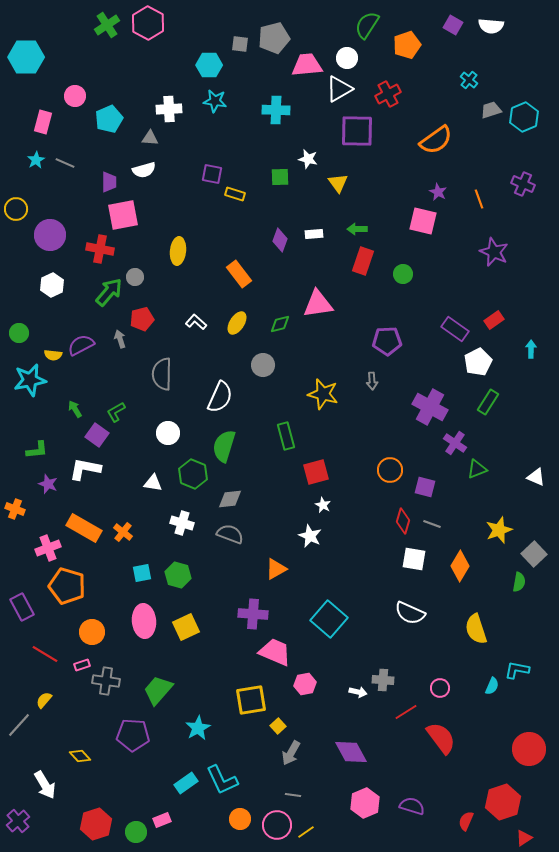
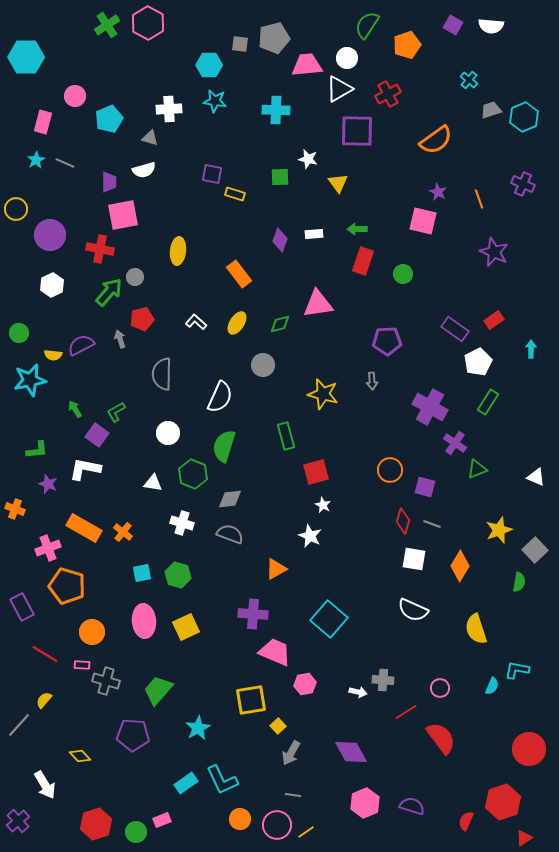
gray triangle at (150, 138): rotated 12 degrees clockwise
gray square at (534, 554): moved 1 px right, 4 px up
white semicircle at (410, 613): moved 3 px right, 3 px up
pink rectangle at (82, 665): rotated 21 degrees clockwise
gray cross at (106, 681): rotated 8 degrees clockwise
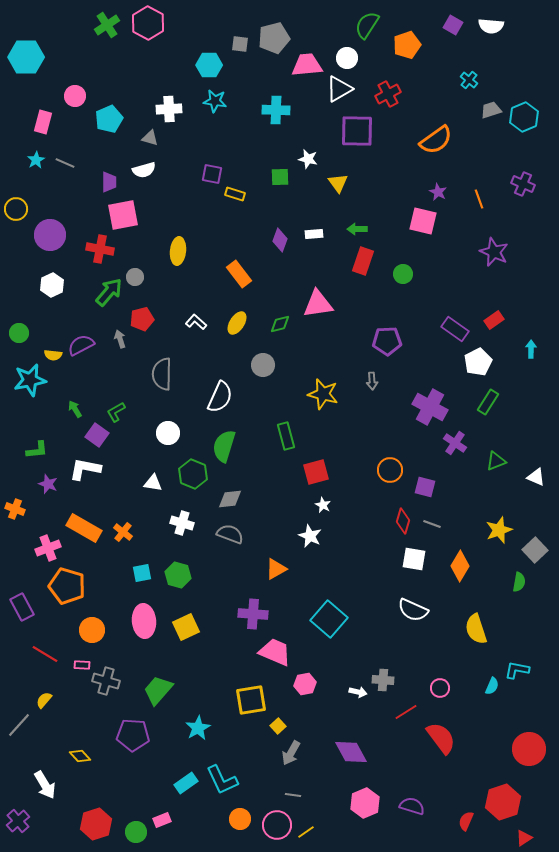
green triangle at (477, 469): moved 19 px right, 8 px up
orange circle at (92, 632): moved 2 px up
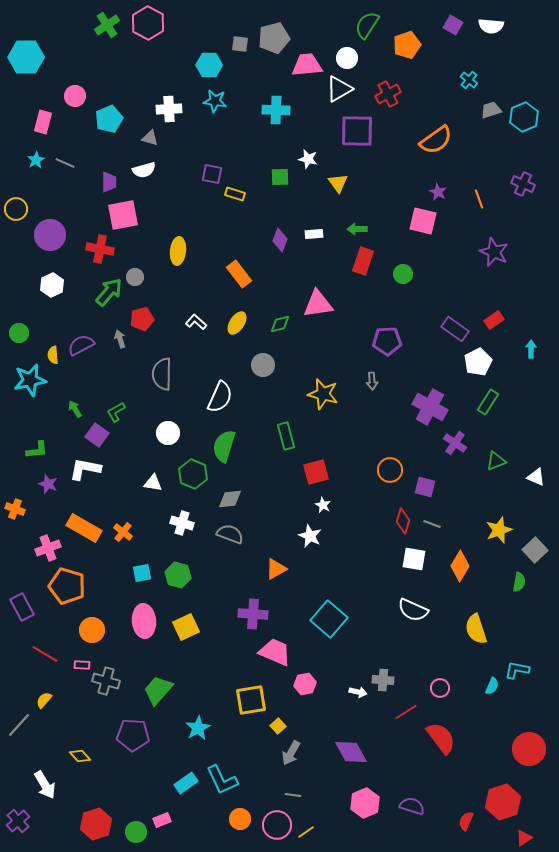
yellow semicircle at (53, 355): rotated 78 degrees clockwise
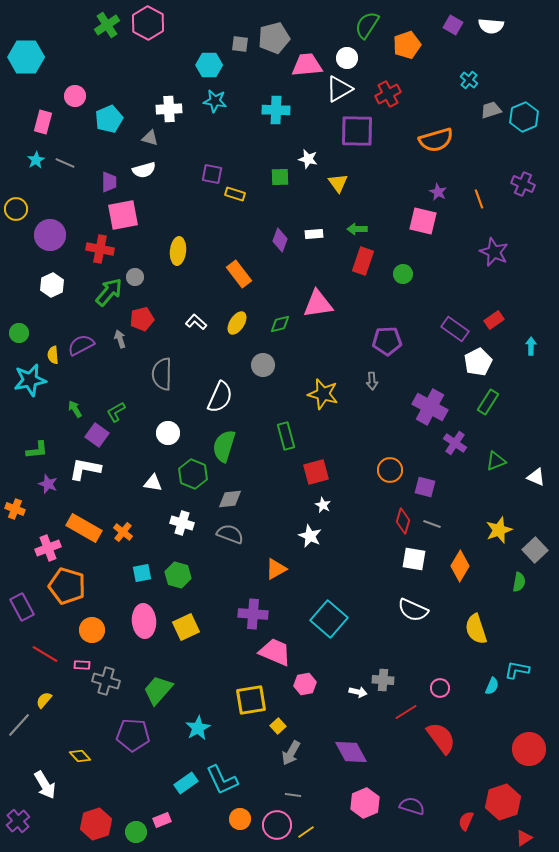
orange semicircle at (436, 140): rotated 20 degrees clockwise
cyan arrow at (531, 349): moved 3 px up
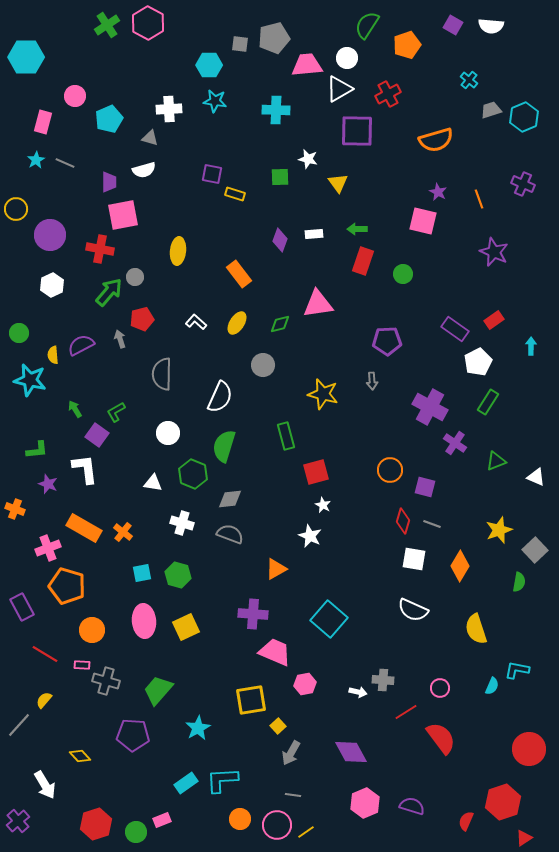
cyan star at (30, 380): rotated 24 degrees clockwise
white L-shape at (85, 469): rotated 72 degrees clockwise
cyan L-shape at (222, 780): rotated 112 degrees clockwise
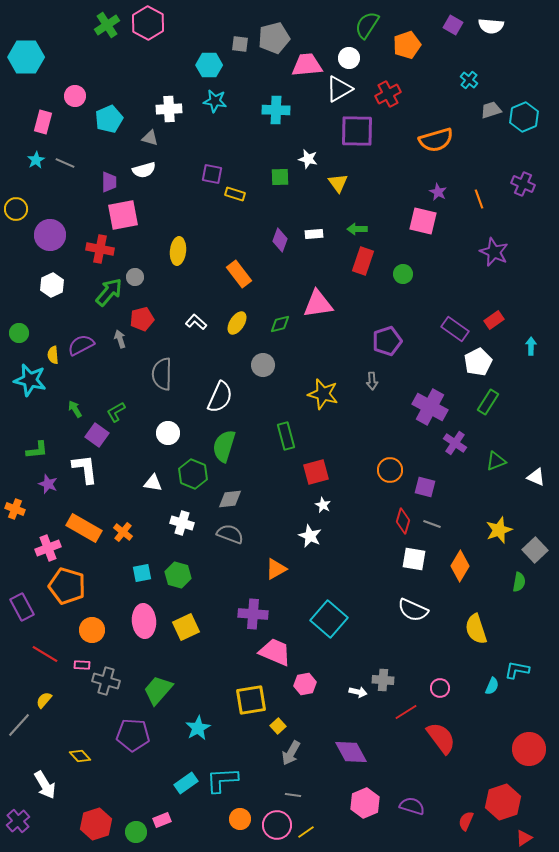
white circle at (347, 58): moved 2 px right
purple pentagon at (387, 341): rotated 16 degrees counterclockwise
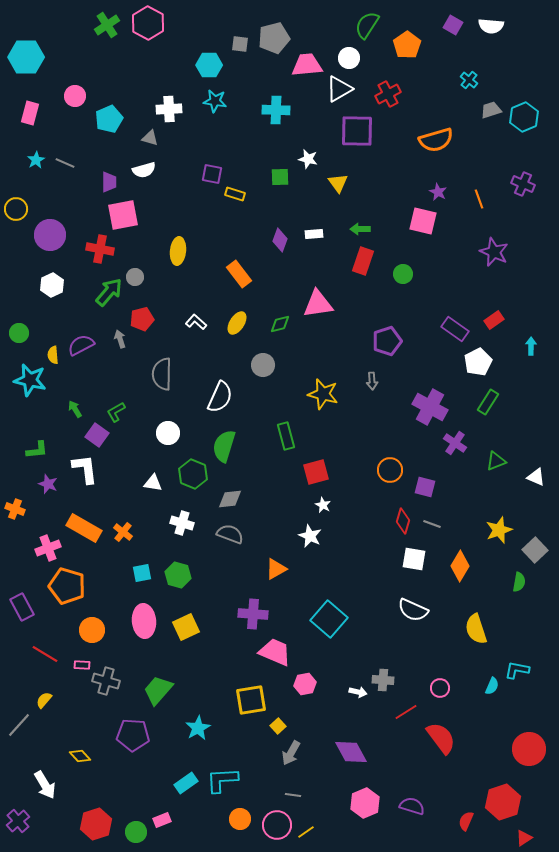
orange pentagon at (407, 45): rotated 16 degrees counterclockwise
pink rectangle at (43, 122): moved 13 px left, 9 px up
green arrow at (357, 229): moved 3 px right
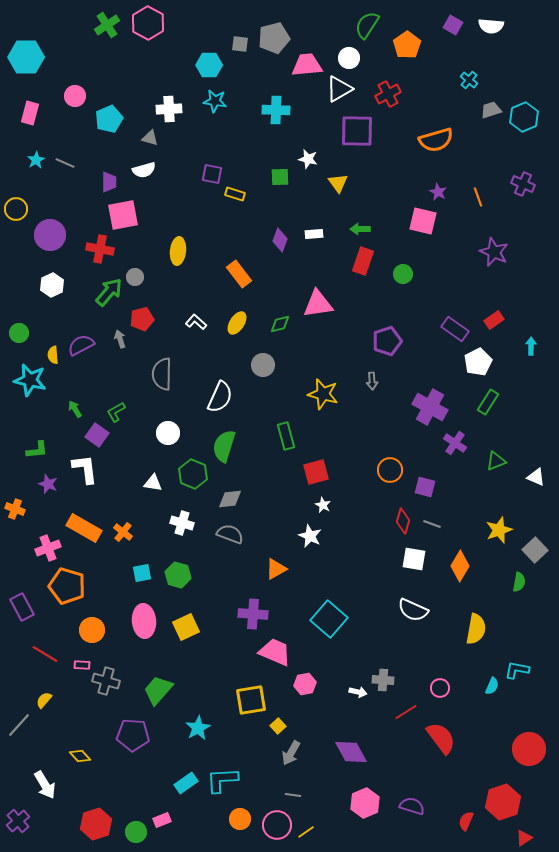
orange line at (479, 199): moved 1 px left, 2 px up
yellow semicircle at (476, 629): rotated 152 degrees counterclockwise
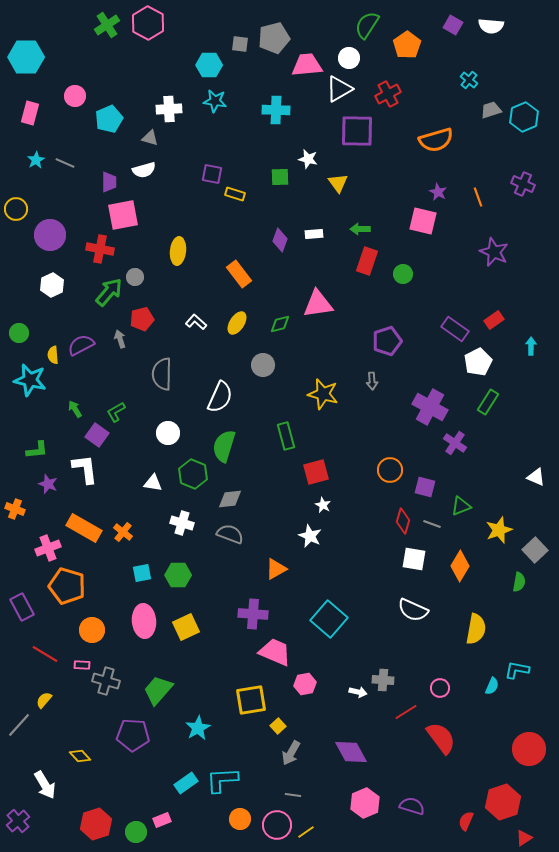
red rectangle at (363, 261): moved 4 px right
green triangle at (496, 461): moved 35 px left, 45 px down
green hexagon at (178, 575): rotated 15 degrees counterclockwise
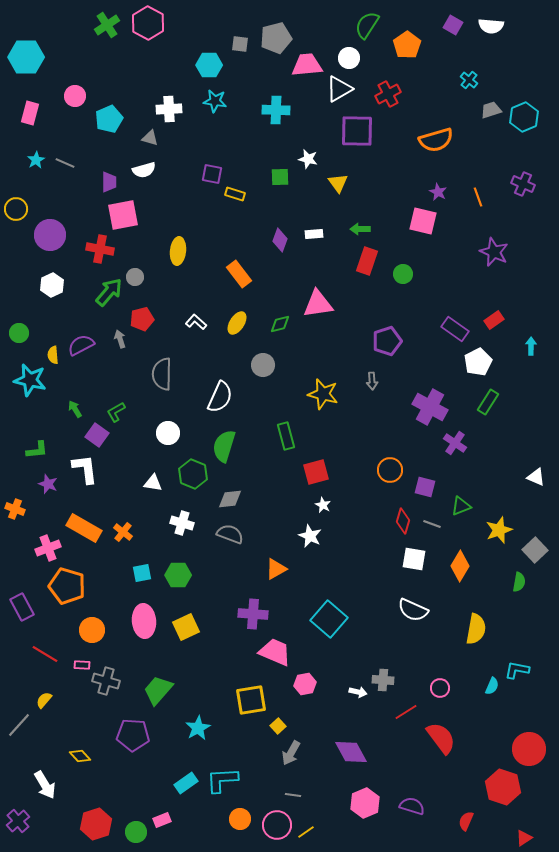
gray pentagon at (274, 38): moved 2 px right
red hexagon at (503, 802): moved 15 px up; rotated 24 degrees counterclockwise
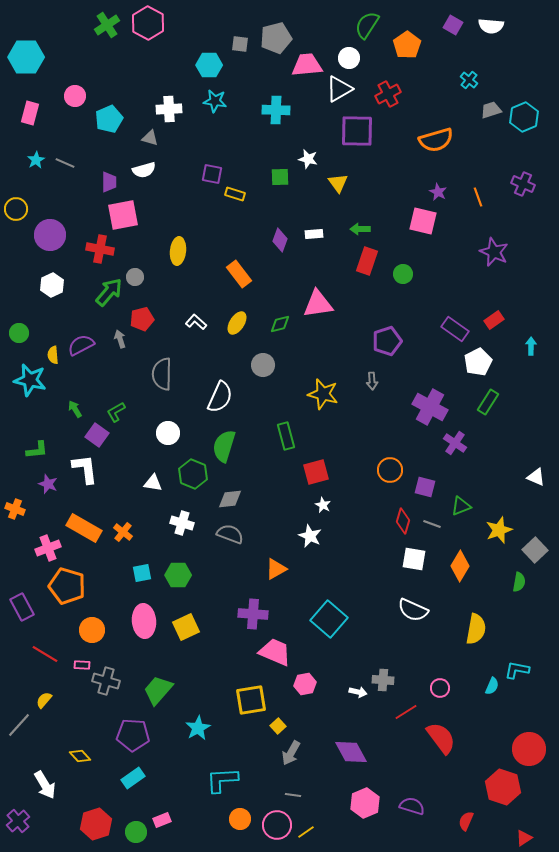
cyan rectangle at (186, 783): moved 53 px left, 5 px up
